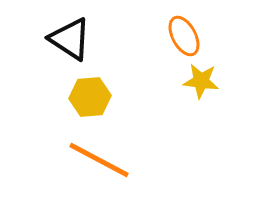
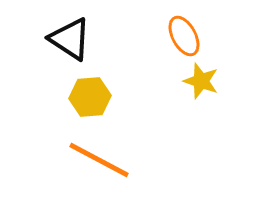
yellow star: rotated 12 degrees clockwise
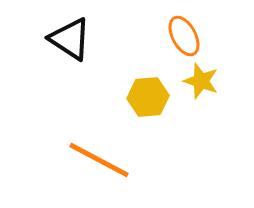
yellow hexagon: moved 58 px right
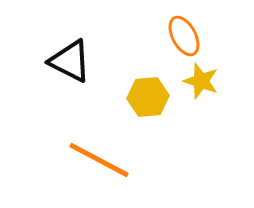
black triangle: moved 22 px down; rotated 6 degrees counterclockwise
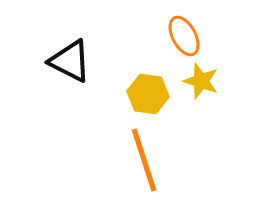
yellow hexagon: moved 3 px up; rotated 12 degrees clockwise
orange line: moved 45 px right; rotated 44 degrees clockwise
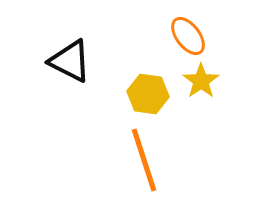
orange ellipse: moved 4 px right; rotated 9 degrees counterclockwise
yellow star: rotated 18 degrees clockwise
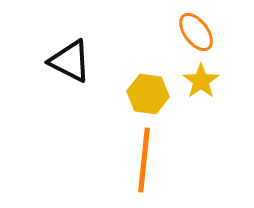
orange ellipse: moved 8 px right, 4 px up
orange line: rotated 24 degrees clockwise
